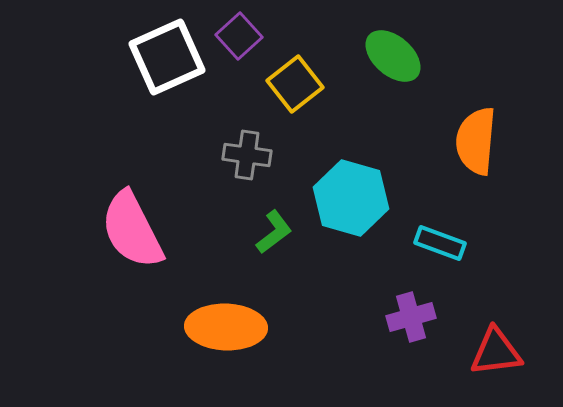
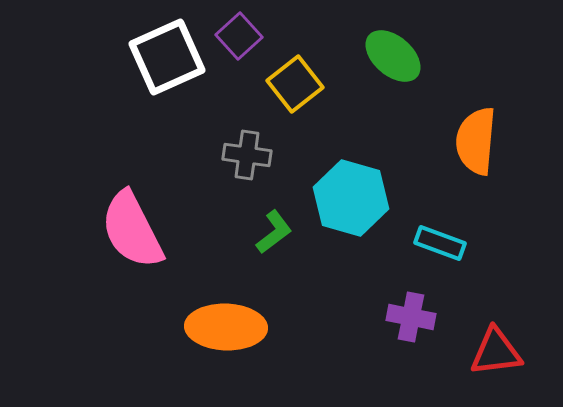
purple cross: rotated 27 degrees clockwise
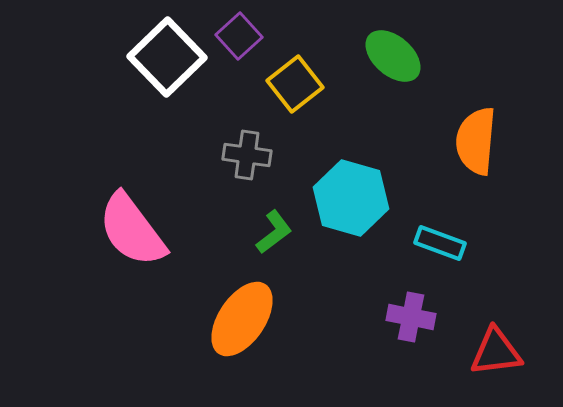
white square: rotated 20 degrees counterclockwise
pink semicircle: rotated 10 degrees counterclockwise
orange ellipse: moved 16 px right, 8 px up; rotated 58 degrees counterclockwise
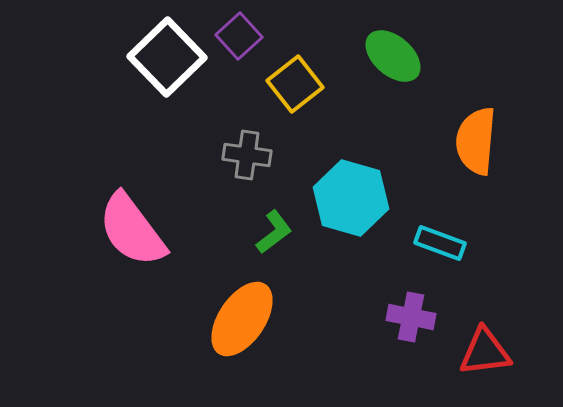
red triangle: moved 11 px left
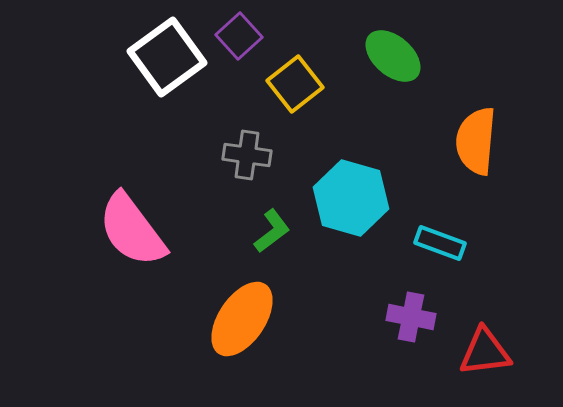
white square: rotated 8 degrees clockwise
green L-shape: moved 2 px left, 1 px up
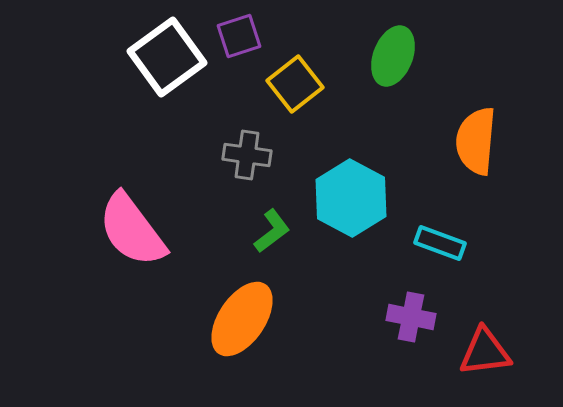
purple square: rotated 24 degrees clockwise
green ellipse: rotated 70 degrees clockwise
cyan hexagon: rotated 12 degrees clockwise
